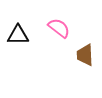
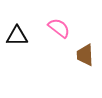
black triangle: moved 1 px left, 1 px down
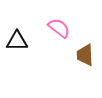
black triangle: moved 5 px down
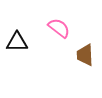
black triangle: moved 1 px down
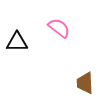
brown trapezoid: moved 28 px down
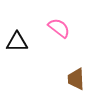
brown trapezoid: moved 9 px left, 4 px up
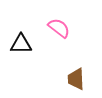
black triangle: moved 4 px right, 2 px down
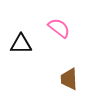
brown trapezoid: moved 7 px left
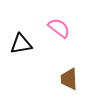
black triangle: rotated 10 degrees counterclockwise
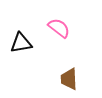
black triangle: moved 1 px up
